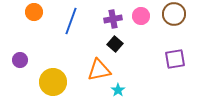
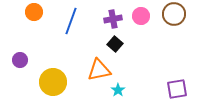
purple square: moved 2 px right, 30 px down
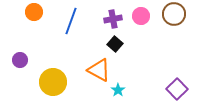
orange triangle: rotated 40 degrees clockwise
purple square: rotated 35 degrees counterclockwise
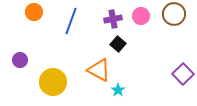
black square: moved 3 px right
purple square: moved 6 px right, 15 px up
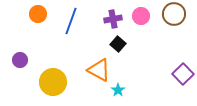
orange circle: moved 4 px right, 2 px down
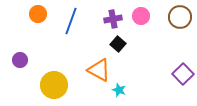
brown circle: moved 6 px right, 3 px down
yellow circle: moved 1 px right, 3 px down
cyan star: moved 1 px right; rotated 16 degrees counterclockwise
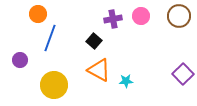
brown circle: moved 1 px left, 1 px up
blue line: moved 21 px left, 17 px down
black square: moved 24 px left, 3 px up
cyan star: moved 7 px right, 9 px up; rotated 24 degrees counterclockwise
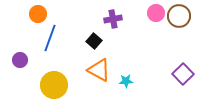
pink circle: moved 15 px right, 3 px up
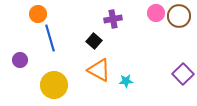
blue line: rotated 36 degrees counterclockwise
